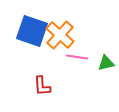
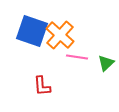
green triangle: rotated 30 degrees counterclockwise
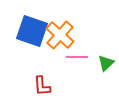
pink line: rotated 10 degrees counterclockwise
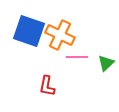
blue square: moved 3 px left
orange cross: rotated 16 degrees counterclockwise
red L-shape: moved 5 px right; rotated 15 degrees clockwise
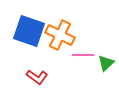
pink line: moved 6 px right, 2 px up
red L-shape: moved 10 px left, 9 px up; rotated 65 degrees counterclockwise
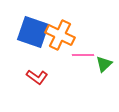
blue square: moved 4 px right, 1 px down
green triangle: moved 2 px left, 1 px down
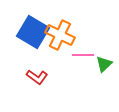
blue square: rotated 12 degrees clockwise
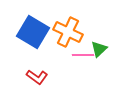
orange cross: moved 8 px right, 3 px up
green triangle: moved 5 px left, 15 px up
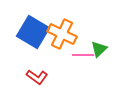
orange cross: moved 6 px left, 2 px down
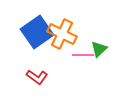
blue square: moved 4 px right; rotated 24 degrees clockwise
